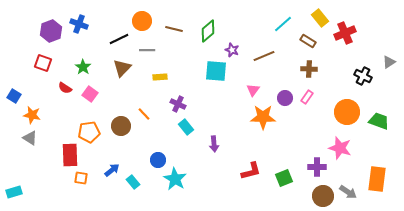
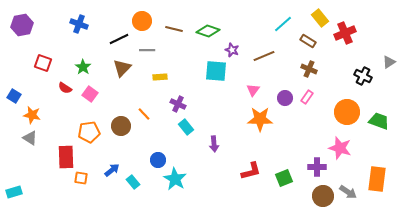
purple hexagon at (51, 31): moved 29 px left, 6 px up; rotated 10 degrees clockwise
green diamond at (208, 31): rotated 60 degrees clockwise
brown cross at (309, 69): rotated 21 degrees clockwise
orange star at (263, 117): moved 3 px left, 2 px down
red rectangle at (70, 155): moved 4 px left, 2 px down
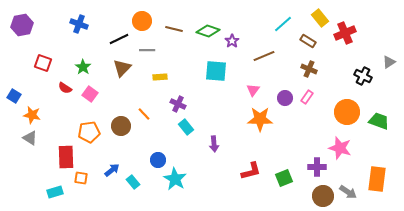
purple star at (232, 50): moved 9 px up; rotated 16 degrees clockwise
cyan rectangle at (14, 192): moved 41 px right
